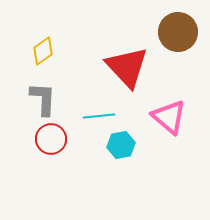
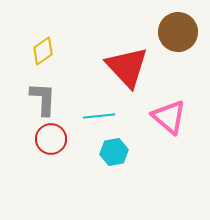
cyan hexagon: moved 7 px left, 7 px down
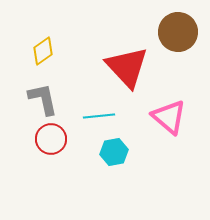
gray L-shape: rotated 15 degrees counterclockwise
